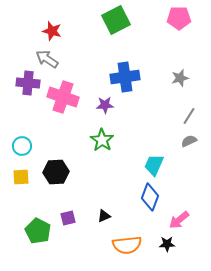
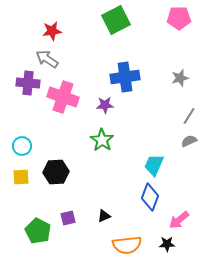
red star: rotated 24 degrees counterclockwise
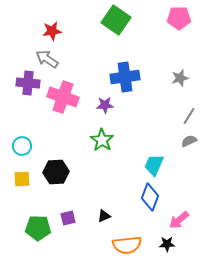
green square: rotated 28 degrees counterclockwise
yellow square: moved 1 px right, 2 px down
green pentagon: moved 3 px up; rotated 25 degrees counterclockwise
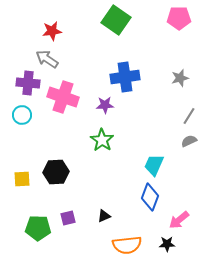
cyan circle: moved 31 px up
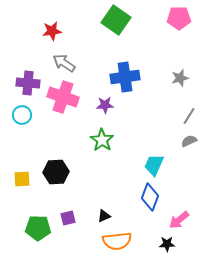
gray arrow: moved 17 px right, 4 px down
orange semicircle: moved 10 px left, 4 px up
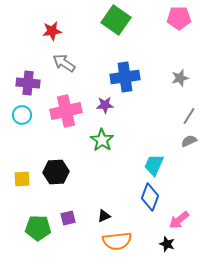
pink cross: moved 3 px right, 14 px down; rotated 32 degrees counterclockwise
black star: rotated 21 degrees clockwise
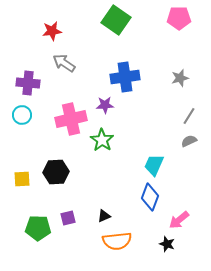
pink cross: moved 5 px right, 8 px down
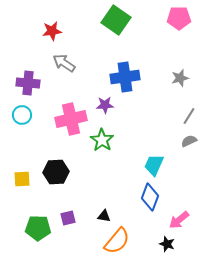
black triangle: rotated 32 degrees clockwise
orange semicircle: rotated 44 degrees counterclockwise
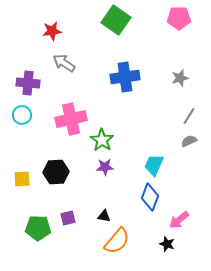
purple star: moved 62 px down
